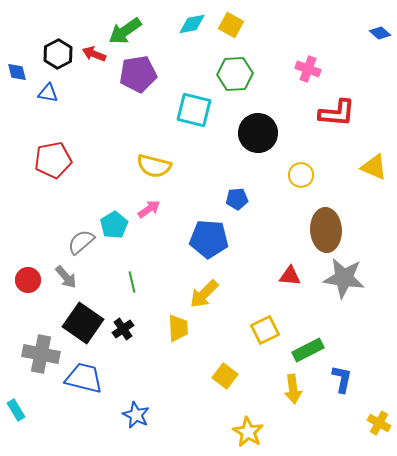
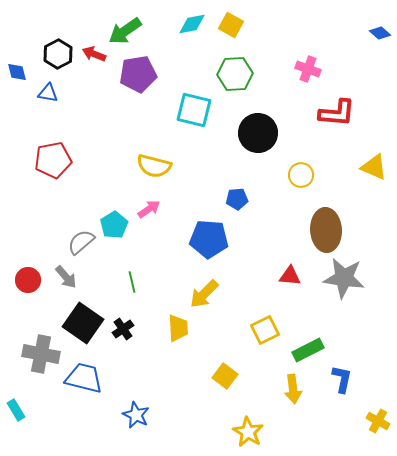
yellow cross at (379, 423): moved 1 px left, 2 px up
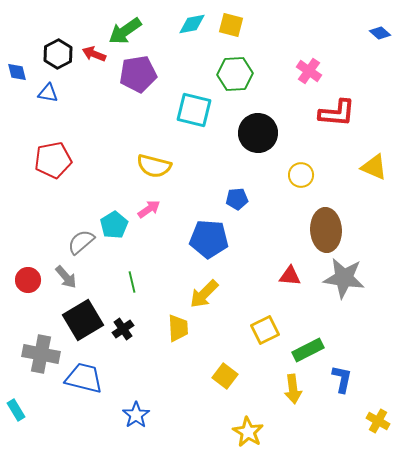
yellow square at (231, 25): rotated 15 degrees counterclockwise
pink cross at (308, 69): moved 1 px right, 2 px down; rotated 15 degrees clockwise
black square at (83, 323): moved 3 px up; rotated 24 degrees clockwise
blue star at (136, 415): rotated 12 degrees clockwise
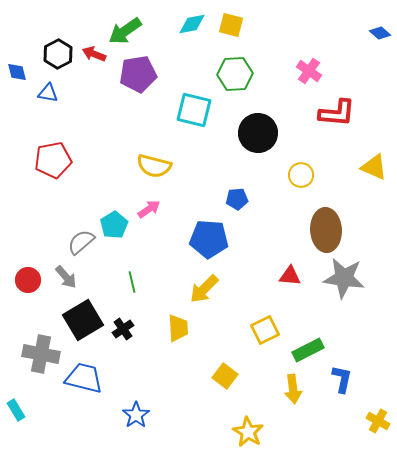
yellow arrow at (204, 294): moved 5 px up
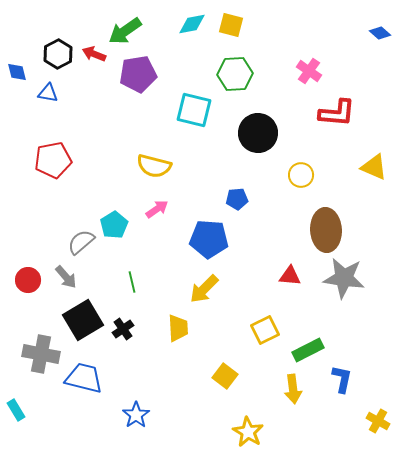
pink arrow at (149, 209): moved 8 px right
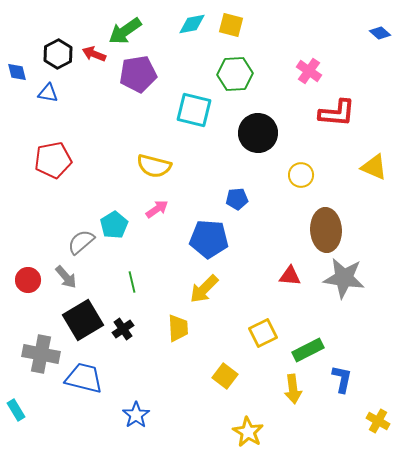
yellow square at (265, 330): moved 2 px left, 3 px down
